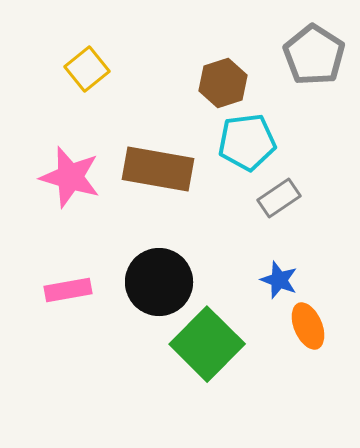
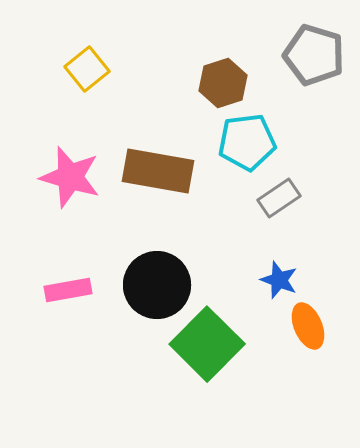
gray pentagon: rotated 16 degrees counterclockwise
brown rectangle: moved 2 px down
black circle: moved 2 px left, 3 px down
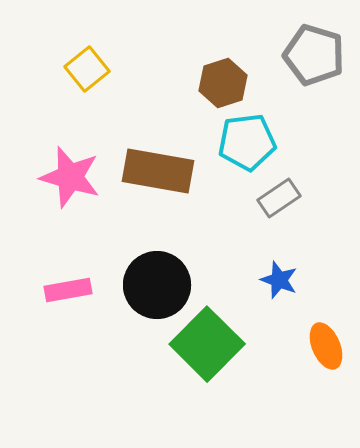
orange ellipse: moved 18 px right, 20 px down
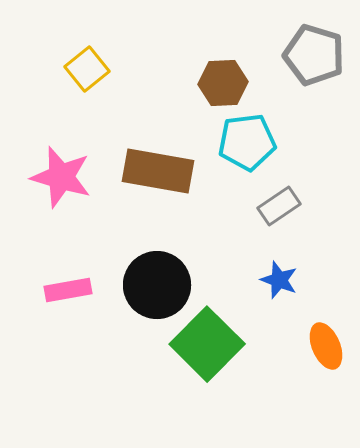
brown hexagon: rotated 15 degrees clockwise
pink star: moved 9 px left
gray rectangle: moved 8 px down
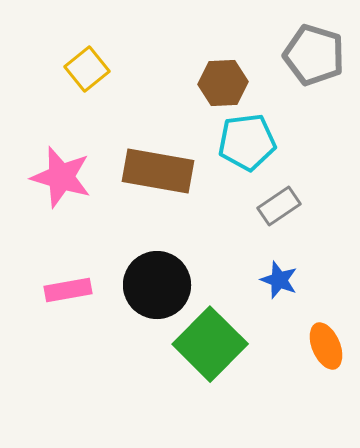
green square: moved 3 px right
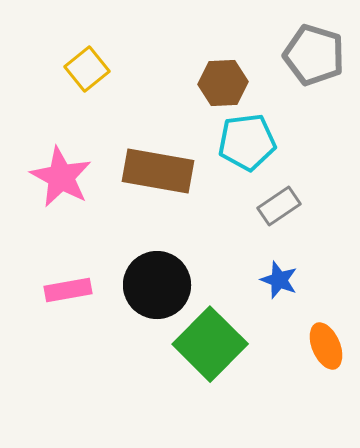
pink star: rotated 12 degrees clockwise
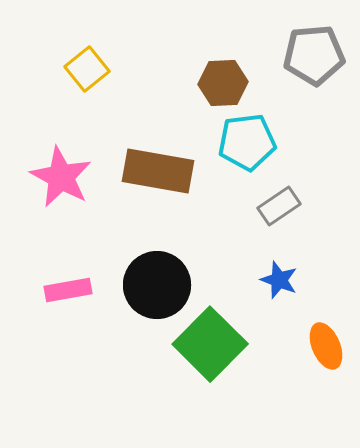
gray pentagon: rotated 22 degrees counterclockwise
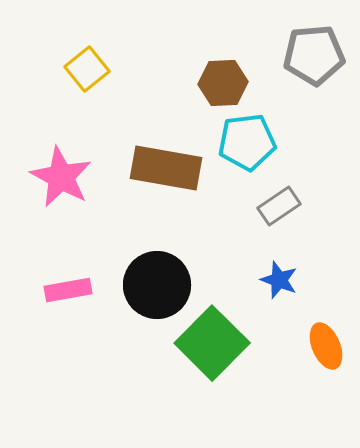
brown rectangle: moved 8 px right, 3 px up
green square: moved 2 px right, 1 px up
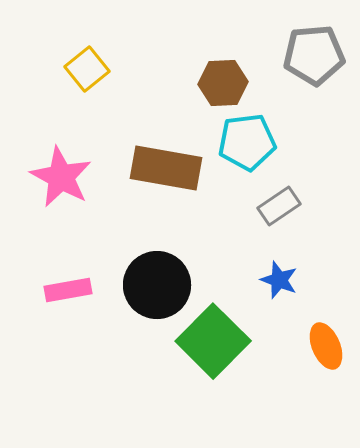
green square: moved 1 px right, 2 px up
